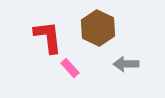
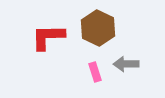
red L-shape: rotated 84 degrees counterclockwise
pink rectangle: moved 25 px right, 4 px down; rotated 24 degrees clockwise
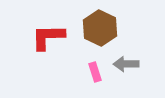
brown hexagon: moved 2 px right
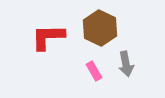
gray arrow: rotated 100 degrees counterclockwise
pink rectangle: moved 1 px left, 1 px up; rotated 12 degrees counterclockwise
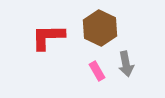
pink rectangle: moved 3 px right
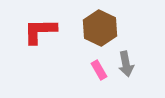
red L-shape: moved 8 px left, 6 px up
pink rectangle: moved 2 px right, 1 px up
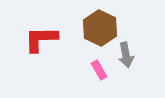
red L-shape: moved 1 px right, 8 px down
gray arrow: moved 9 px up
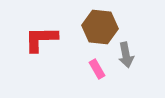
brown hexagon: moved 1 px up; rotated 20 degrees counterclockwise
pink rectangle: moved 2 px left, 1 px up
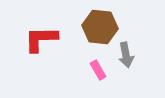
pink rectangle: moved 1 px right, 1 px down
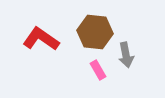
brown hexagon: moved 5 px left, 5 px down
red L-shape: rotated 36 degrees clockwise
